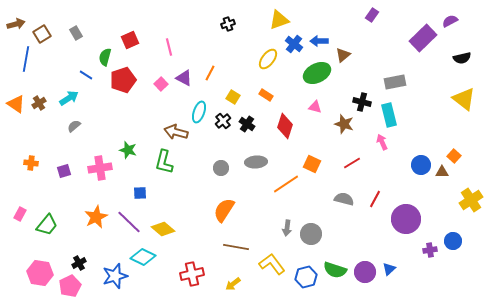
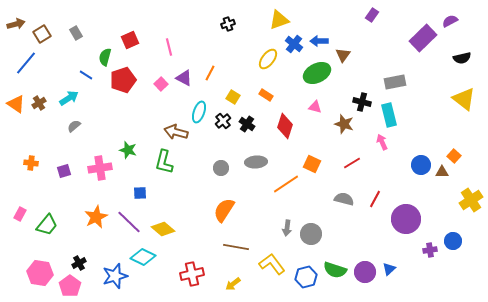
brown triangle at (343, 55): rotated 14 degrees counterclockwise
blue line at (26, 59): moved 4 px down; rotated 30 degrees clockwise
pink pentagon at (70, 286): rotated 10 degrees counterclockwise
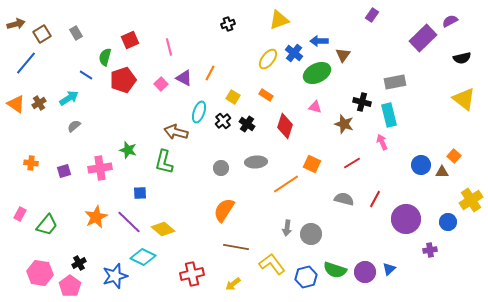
blue cross at (294, 44): moved 9 px down
blue circle at (453, 241): moved 5 px left, 19 px up
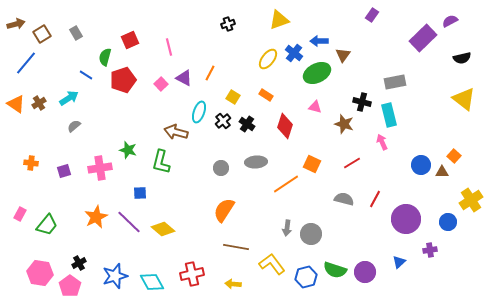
green L-shape at (164, 162): moved 3 px left
cyan diamond at (143, 257): moved 9 px right, 25 px down; rotated 35 degrees clockwise
blue triangle at (389, 269): moved 10 px right, 7 px up
yellow arrow at (233, 284): rotated 42 degrees clockwise
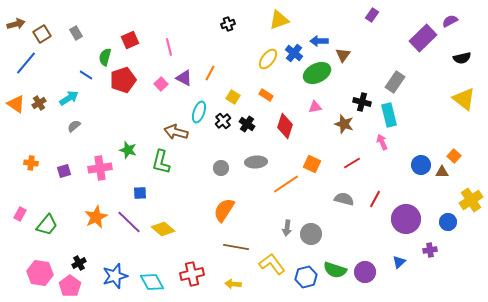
gray rectangle at (395, 82): rotated 45 degrees counterclockwise
pink triangle at (315, 107): rotated 24 degrees counterclockwise
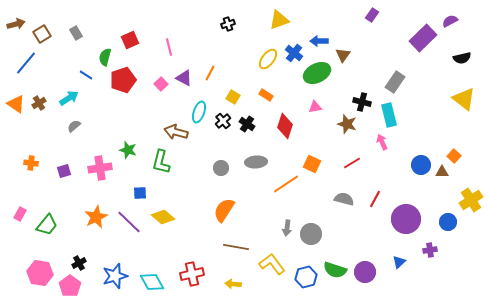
brown star at (344, 124): moved 3 px right
yellow diamond at (163, 229): moved 12 px up
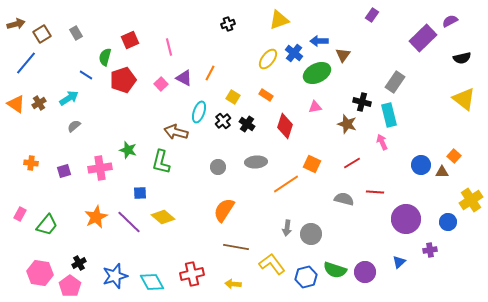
gray circle at (221, 168): moved 3 px left, 1 px up
red line at (375, 199): moved 7 px up; rotated 66 degrees clockwise
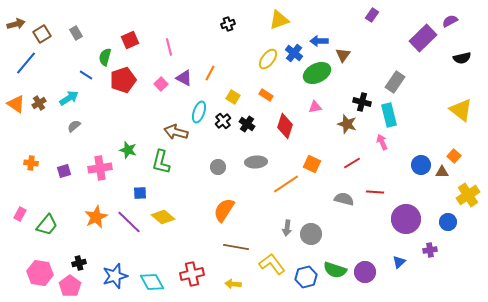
yellow triangle at (464, 99): moved 3 px left, 11 px down
yellow cross at (471, 200): moved 3 px left, 5 px up
black cross at (79, 263): rotated 16 degrees clockwise
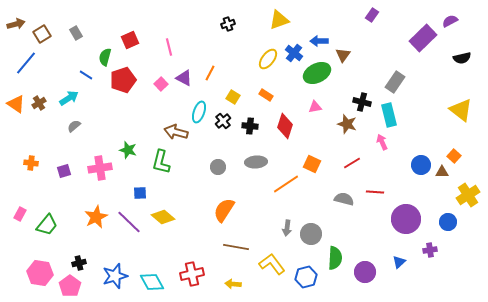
black cross at (247, 124): moved 3 px right, 2 px down; rotated 28 degrees counterclockwise
green semicircle at (335, 270): moved 12 px up; rotated 105 degrees counterclockwise
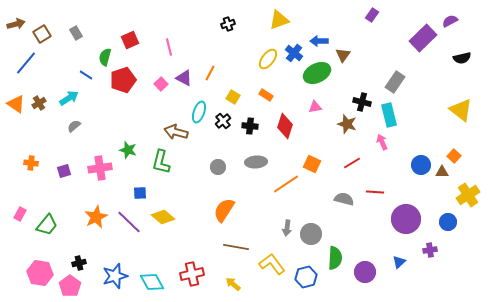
yellow arrow at (233, 284): rotated 35 degrees clockwise
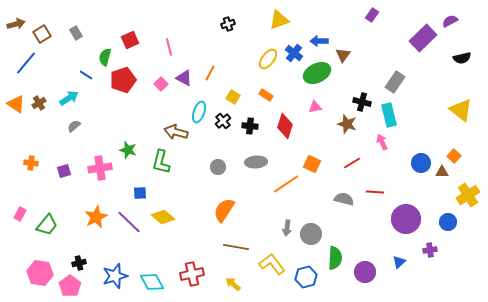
blue circle at (421, 165): moved 2 px up
